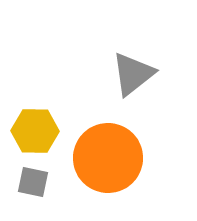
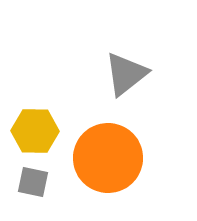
gray triangle: moved 7 px left
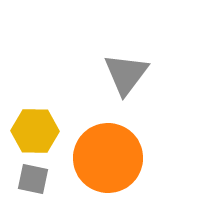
gray triangle: rotated 15 degrees counterclockwise
gray square: moved 3 px up
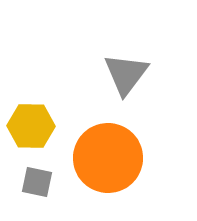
yellow hexagon: moved 4 px left, 5 px up
gray square: moved 4 px right, 3 px down
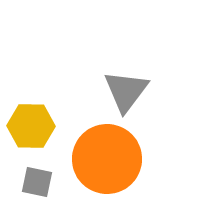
gray triangle: moved 17 px down
orange circle: moved 1 px left, 1 px down
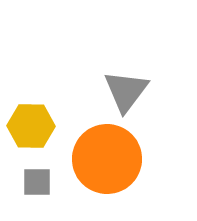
gray square: rotated 12 degrees counterclockwise
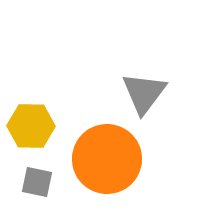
gray triangle: moved 18 px right, 2 px down
gray square: rotated 12 degrees clockwise
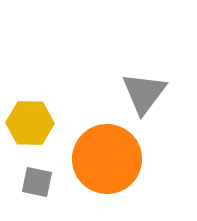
yellow hexagon: moved 1 px left, 3 px up
